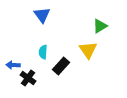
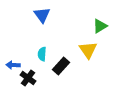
cyan semicircle: moved 1 px left, 2 px down
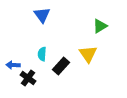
yellow triangle: moved 4 px down
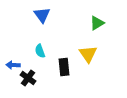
green triangle: moved 3 px left, 3 px up
cyan semicircle: moved 2 px left, 3 px up; rotated 24 degrees counterclockwise
black rectangle: moved 3 px right, 1 px down; rotated 48 degrees counterclockwise
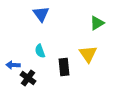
blue triangle: moved 1 px left, 1 px up
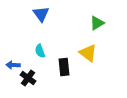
yellow triangle: moved 1 px up; rotated 18 degrees counterclockwise
